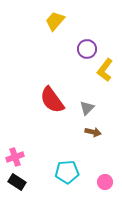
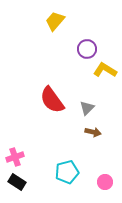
yellow L-shape: rotated 85 degrees clockwise
cyan pentagon: rotated 10 degrees counterclockwise
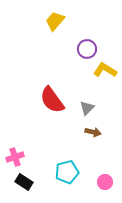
black rectangle: moved 7 px right
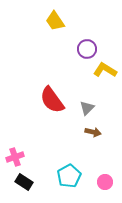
yellow trapezoid: rotated 75 degrees counterclockwise
cyan pentagon: moved 2 px right, 4 px down; rotated 15 degrees counterclockwise
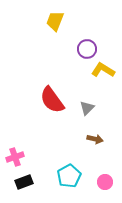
yellow trapezoid: rotated 55 degrees clockwise
yellow L-shape: moved 2 px left
brown arrow: moved 2 px right, 7 px down
black rectangle: rotated 54 degrees counterclockwise
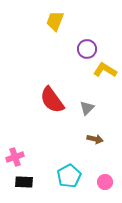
yellow L-shape: moved 2 px right
black rectangle: rotated 24 degrees clockwise
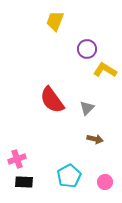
pink cross: moved 2 px right, 2 px down
